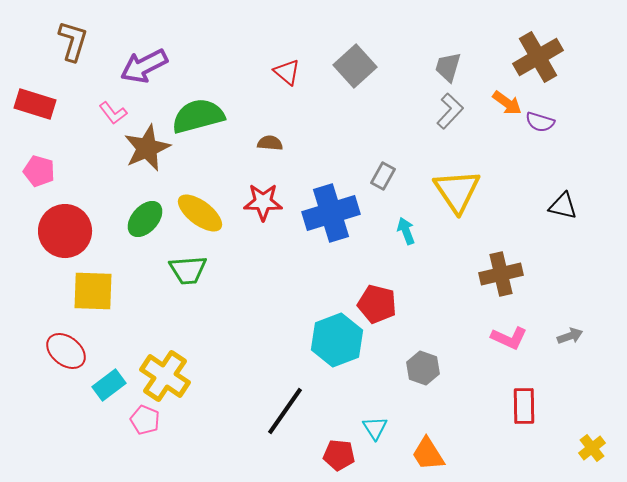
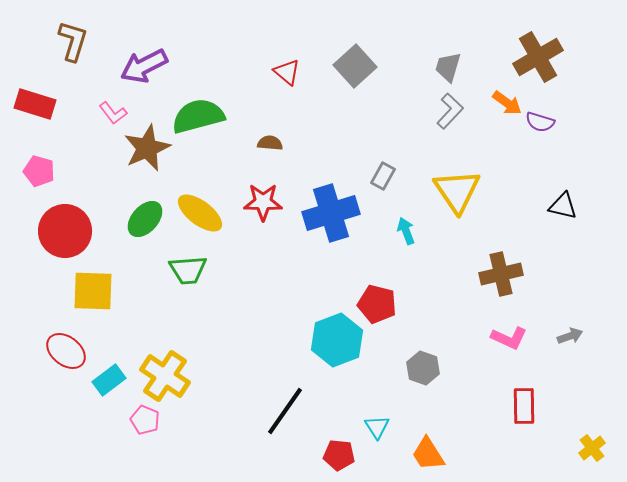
cyan rectangle at (109, 385): moved 5 px up
cyan triangle at (375, 428): moved 2 px right, 1 px up
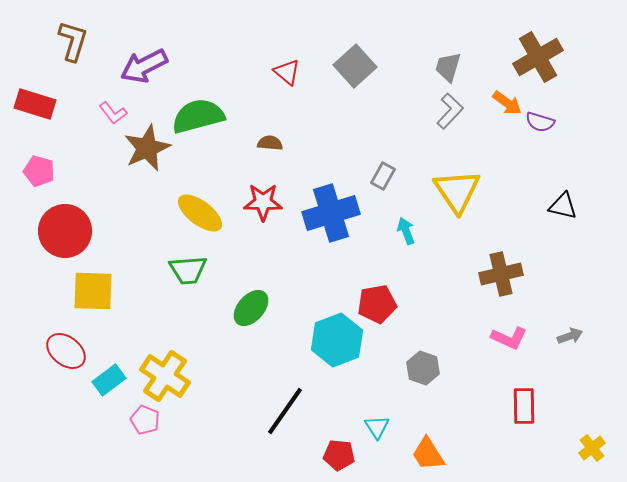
green ellipse at (145, 219): moved 106 px right, 89 px down
red pentagon at (377, 304): rotated 24 degrees counterclockwise
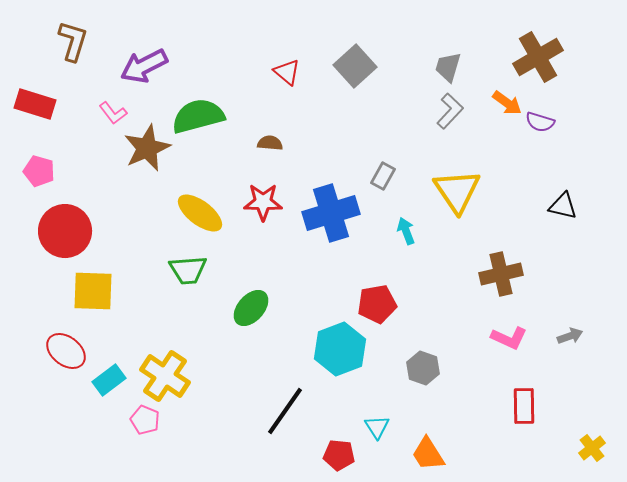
cyan hexagon at (337, 340): moved 3 px right, 9 px down
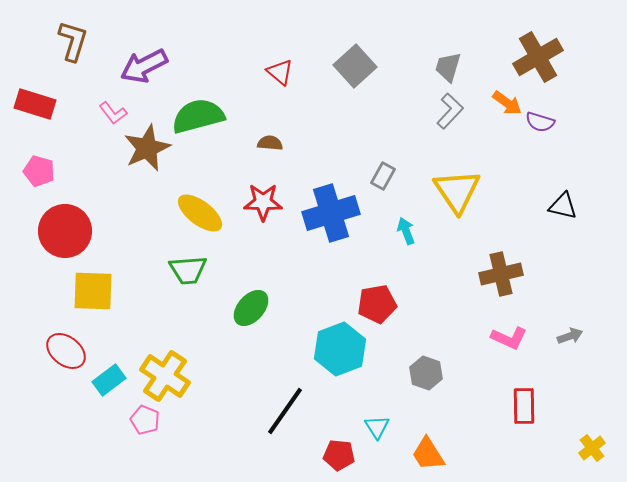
red triangle at (287, 72): moved 7 px left
gray hexagon at (423, 368): moved 3 px right, 5 px down
